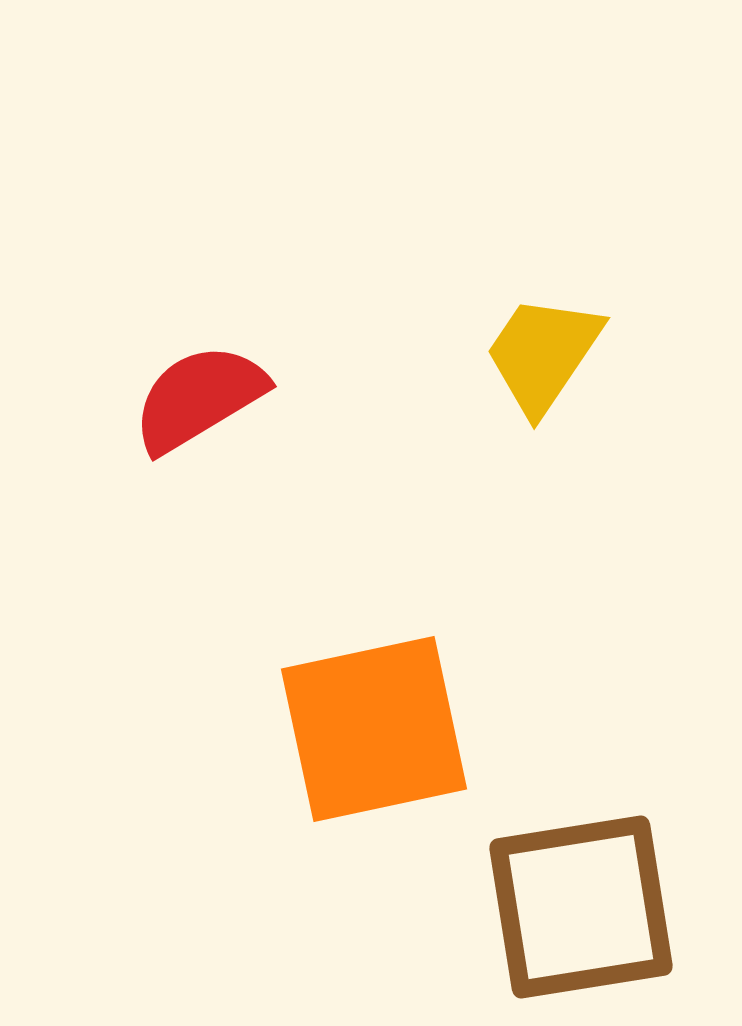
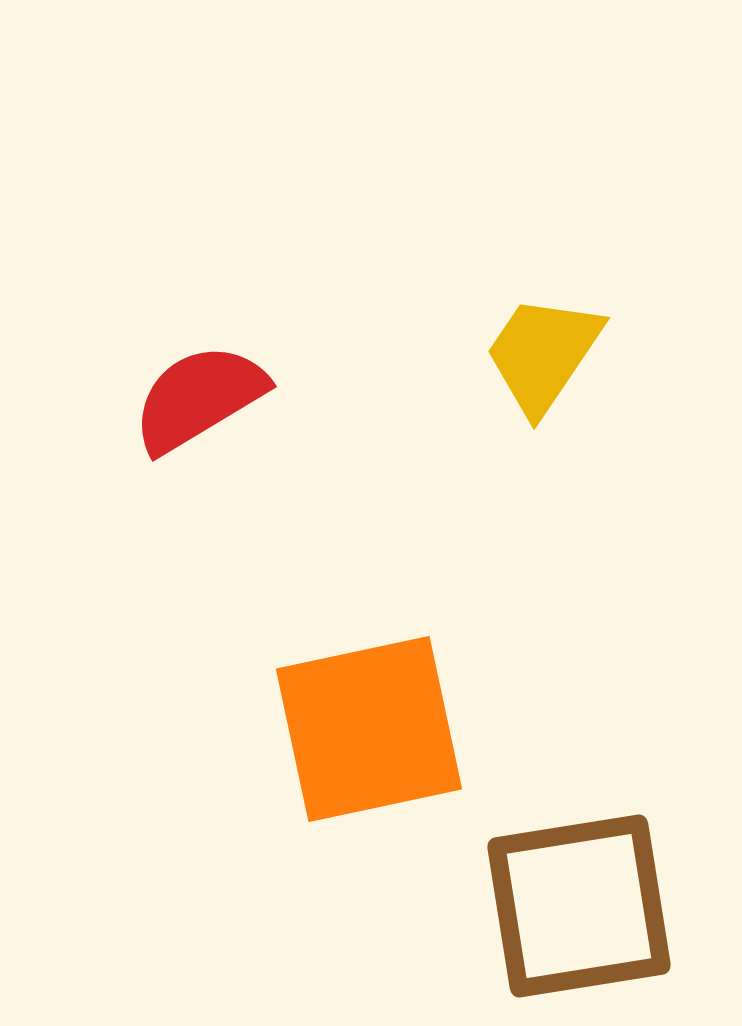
orange square: moved 5 px left
brown square: moved 2 px left, 1 px up
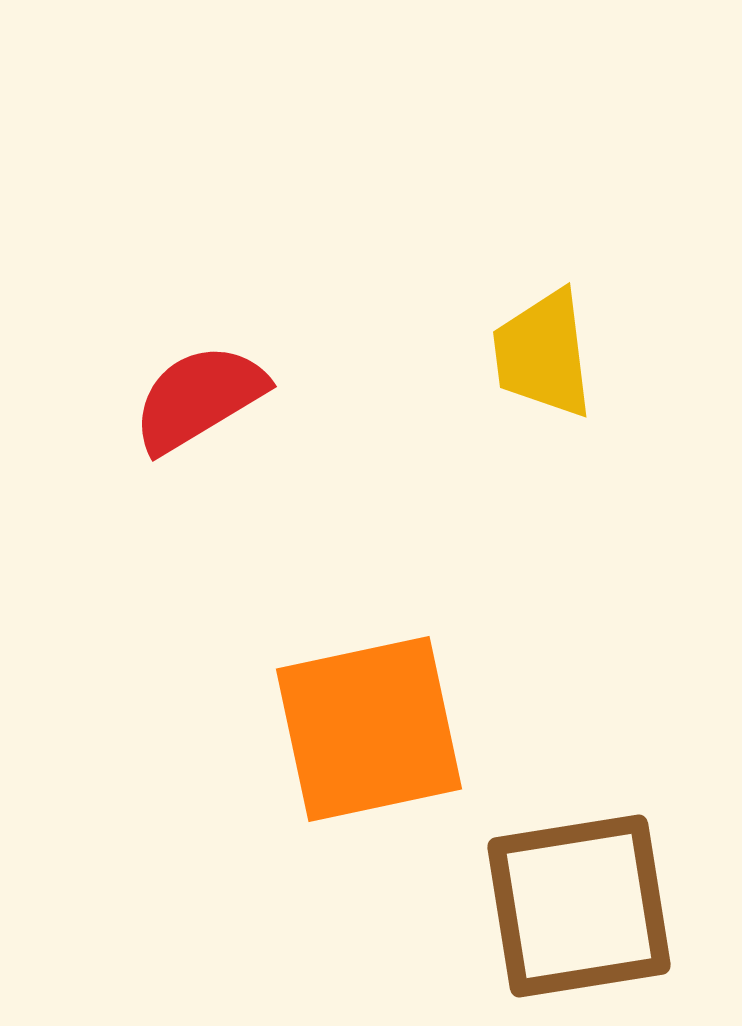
yellow trapezoid: rotated 41 degrees counterclockwise
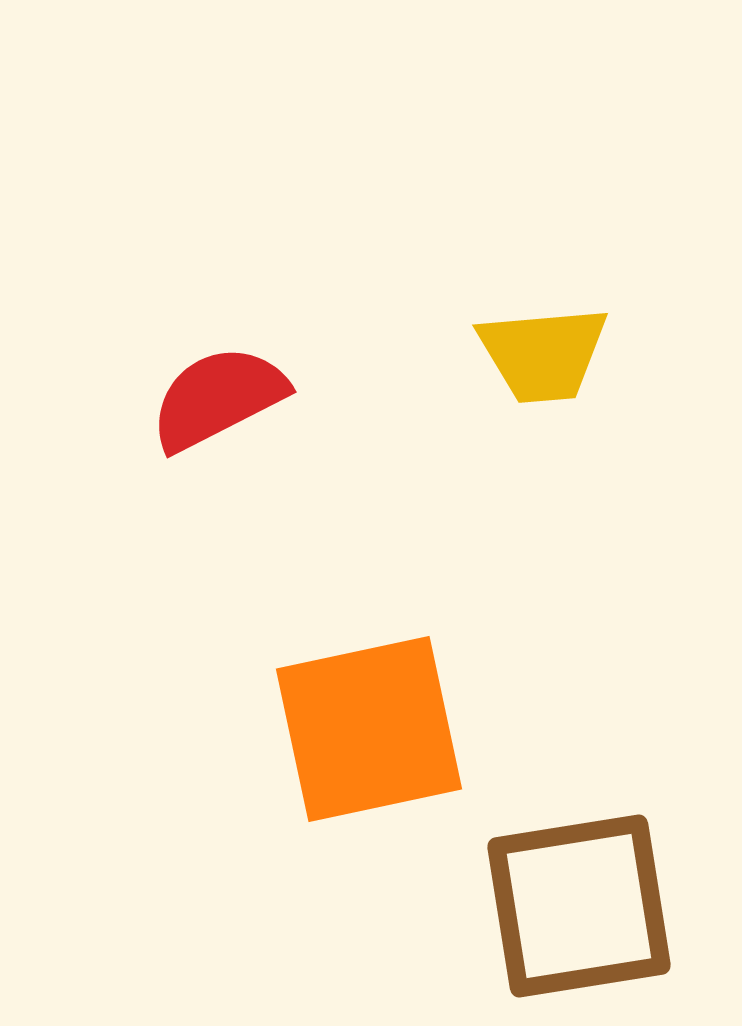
yellow trapezoid: rotated 88 degrees counterclockwise
red semicircle: moved 19 px right; rotated 4 degrees clockwise
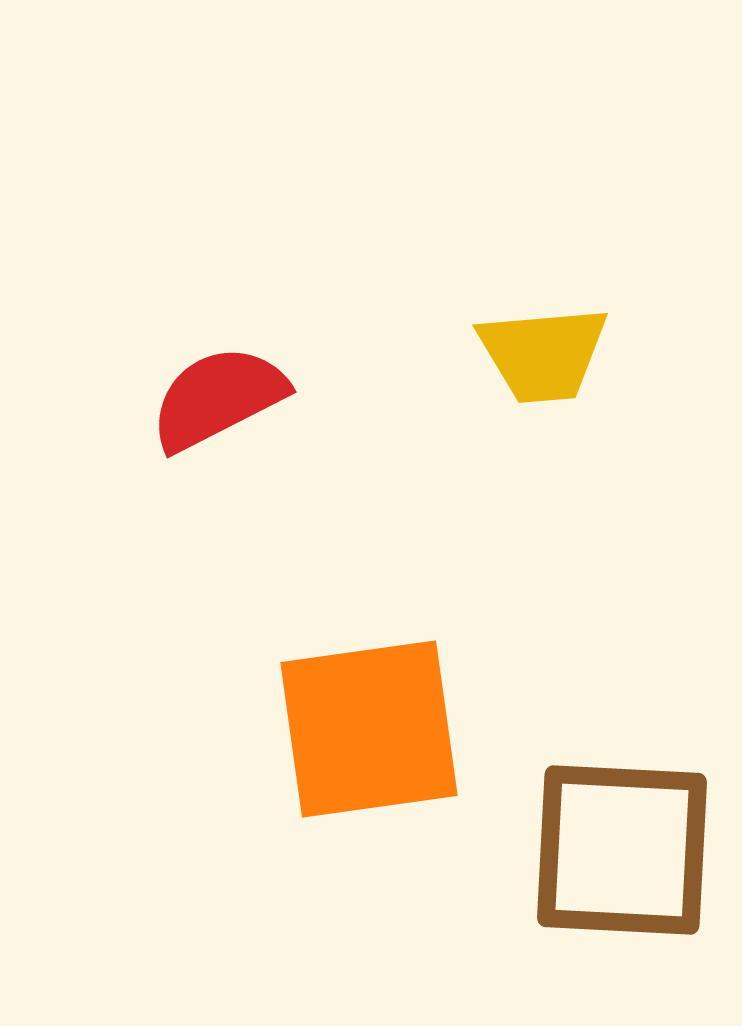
orange square: rotated 4 degrees clockwise
brown square: moved 43 px right, 56 px up; rotated 12 degrees clockwise
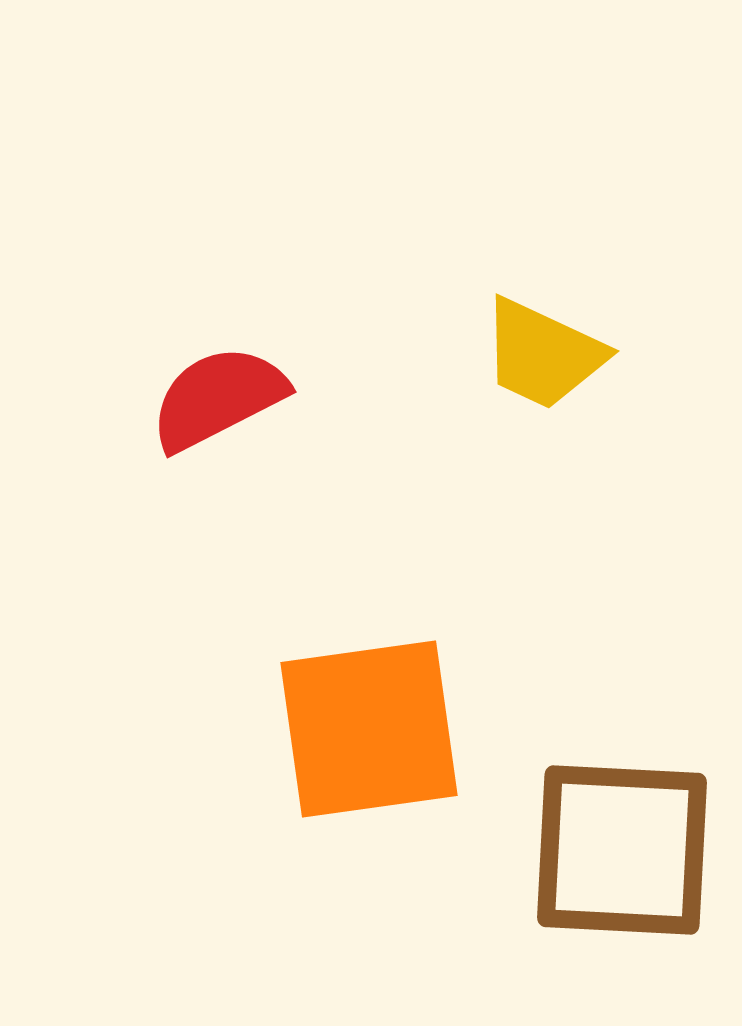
yellow trapezoid: rotated 30 degrees clockwise
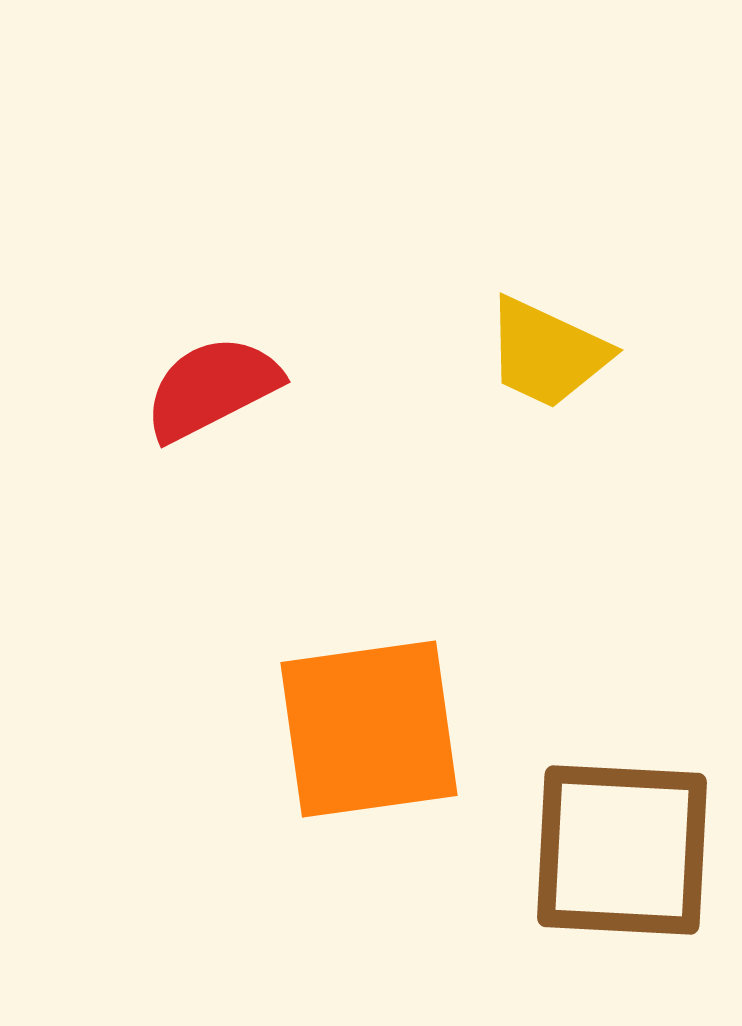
yellow trapezoid: moved 4 px right, 1 px up
red semicircle: moved 6 px left, 10 px up
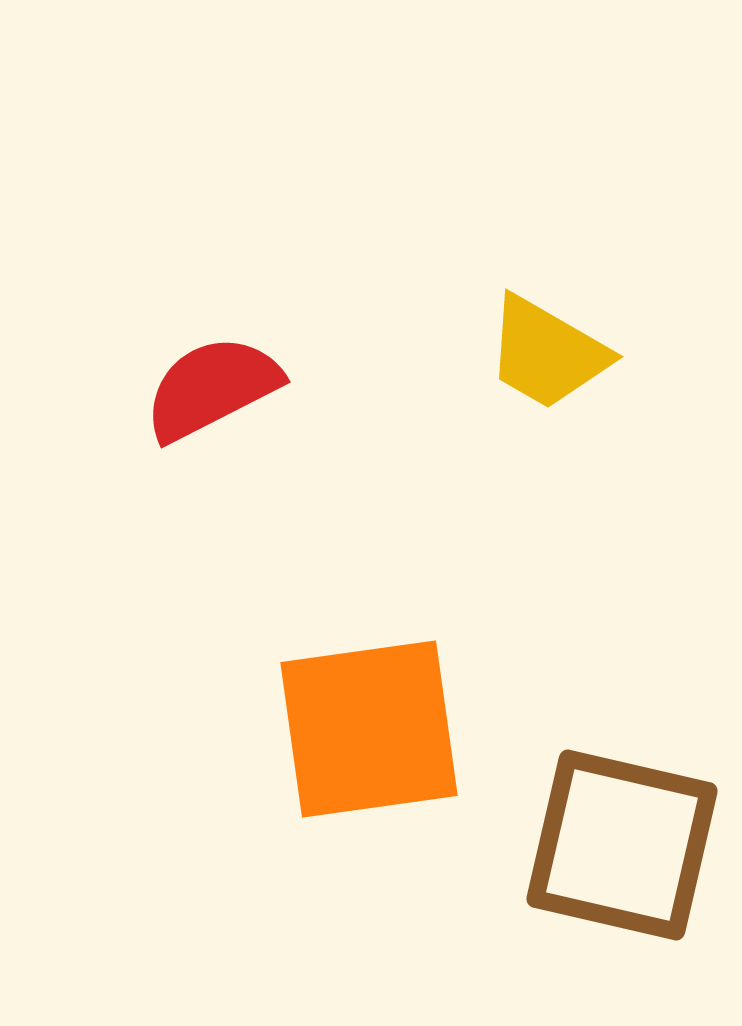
yellow trapezoid: rotated 5 degrees clockwise
brown square: moved 5 px up; rotated 10 degrees clockwise
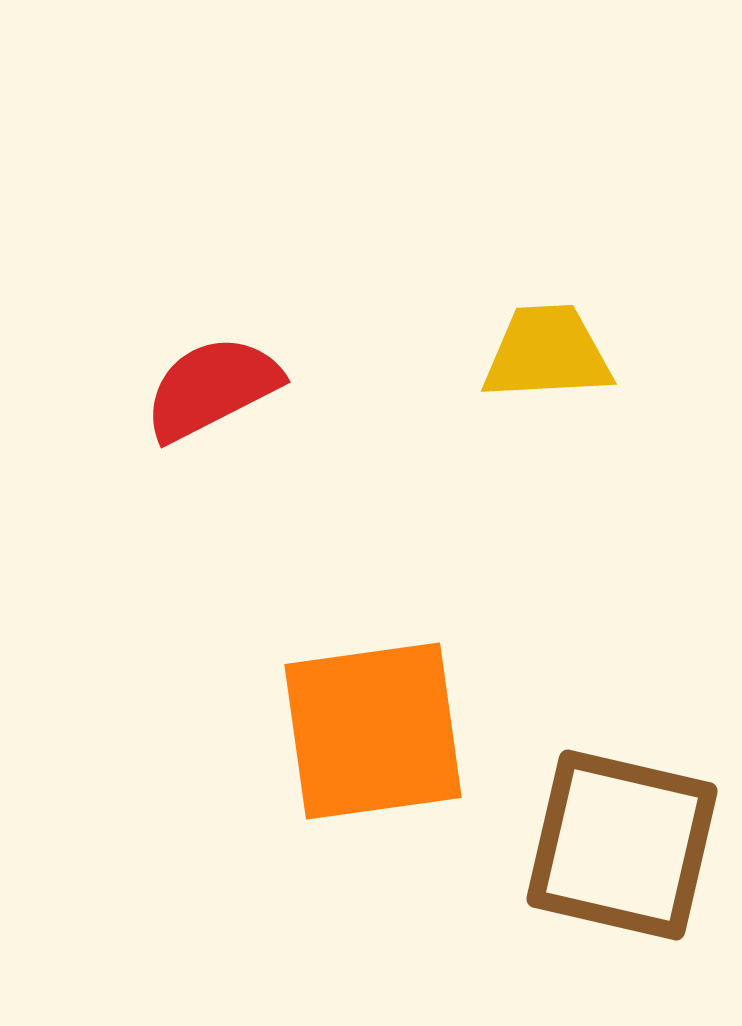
yellow trapezoid: rotated 147 degrees clockwise
orange square: moved 4 px right, 2 px down
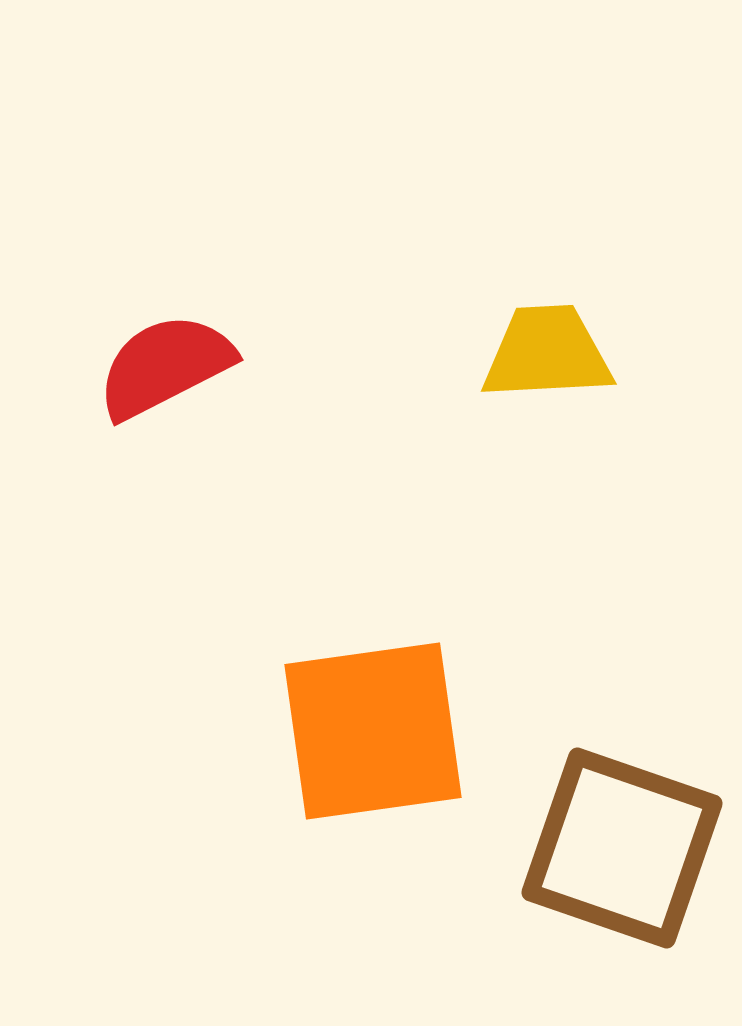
red semicircle: moved 47 px left, 22 px up
brown square: moved 3 px down; rotated 6 degrees clockwise
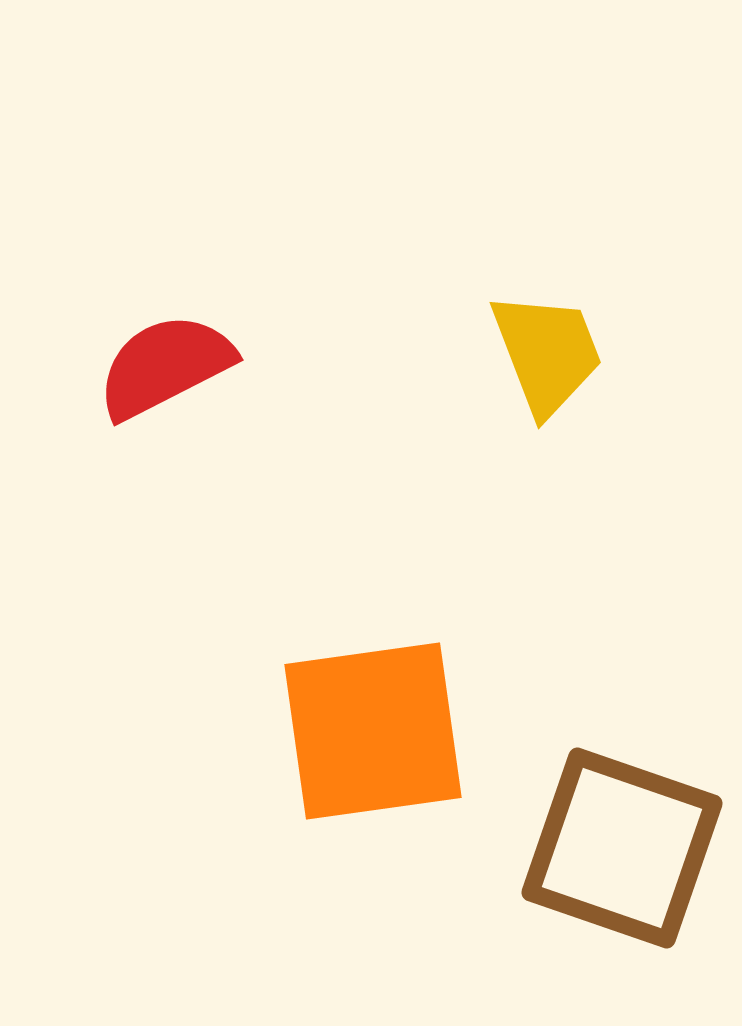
yellow trapezoid: rotated 72 degrees clockwise
